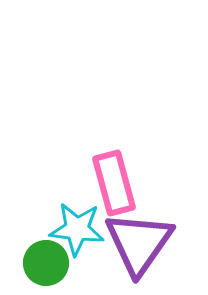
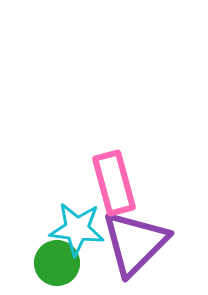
purple triangle: moved 4 px left; rotated 10 degrees clockwise
green circle: moved 11 px right
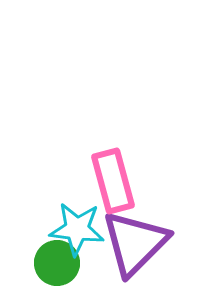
pink rectangle: moved 1 px left, 2 px up
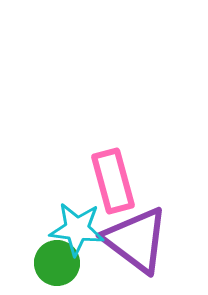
purple triangle: moved 1 px right, 3 px up; rotated 38 degrees counterclockwise
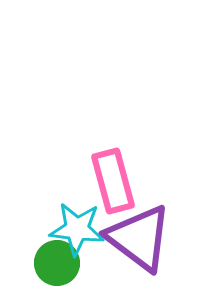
purple triangle: moved 3 px right, 2 px up
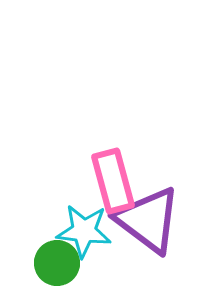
cyan star: moved 7 px right, 2 px down
purple triangle: moved 9 px right, 18 px up
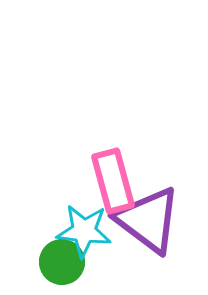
green circle: moved 5 px right, 1 px up
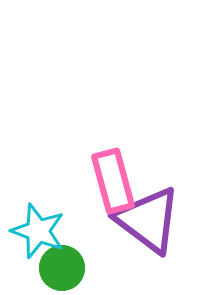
cyan star: moved 46 px left; rotated 14 degrees clockwise
green circle: moved 6 px down
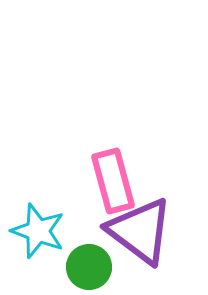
purple triangle: moved 8 px left, 11 px down
green circle: moved 27 px right, 1 px up
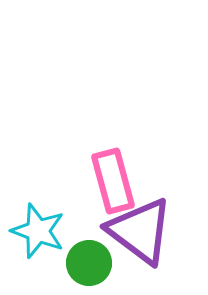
green circle: moved 4 px up
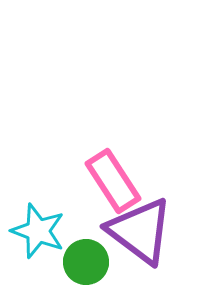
pink rectangle: rotated 18 degrees counterclockwise
green circle: moved 3 px left, 1 px up
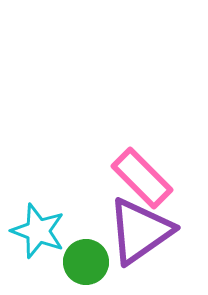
pink rectangle: moved 29 px right, 3 px up; rotated 12 degrees counterclockwise
purple triangle: rotated 48 degrees clockwise
